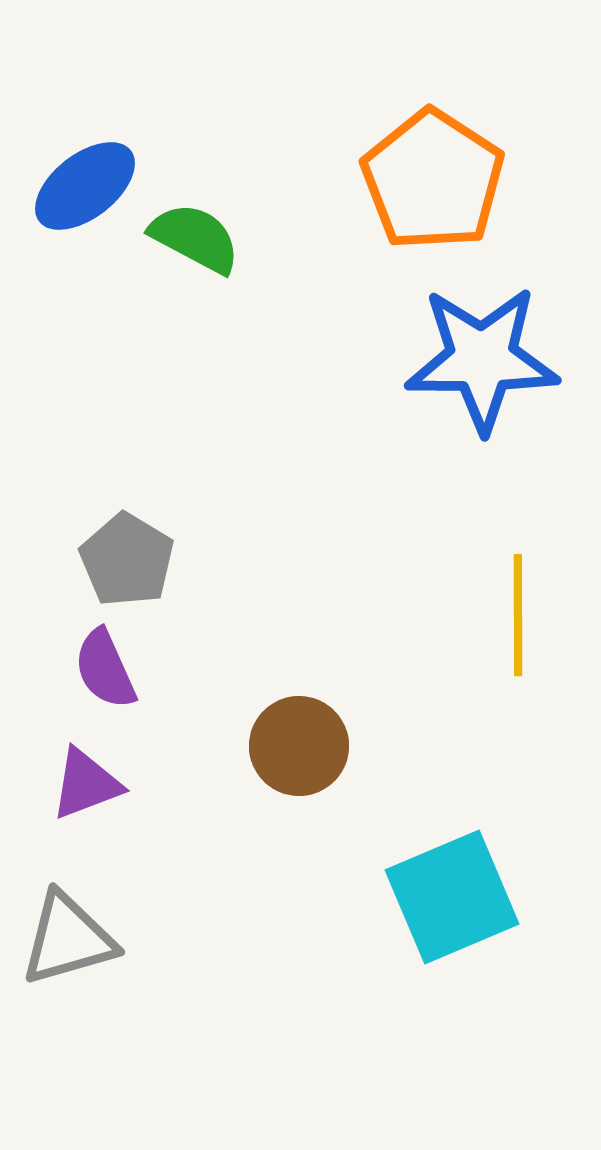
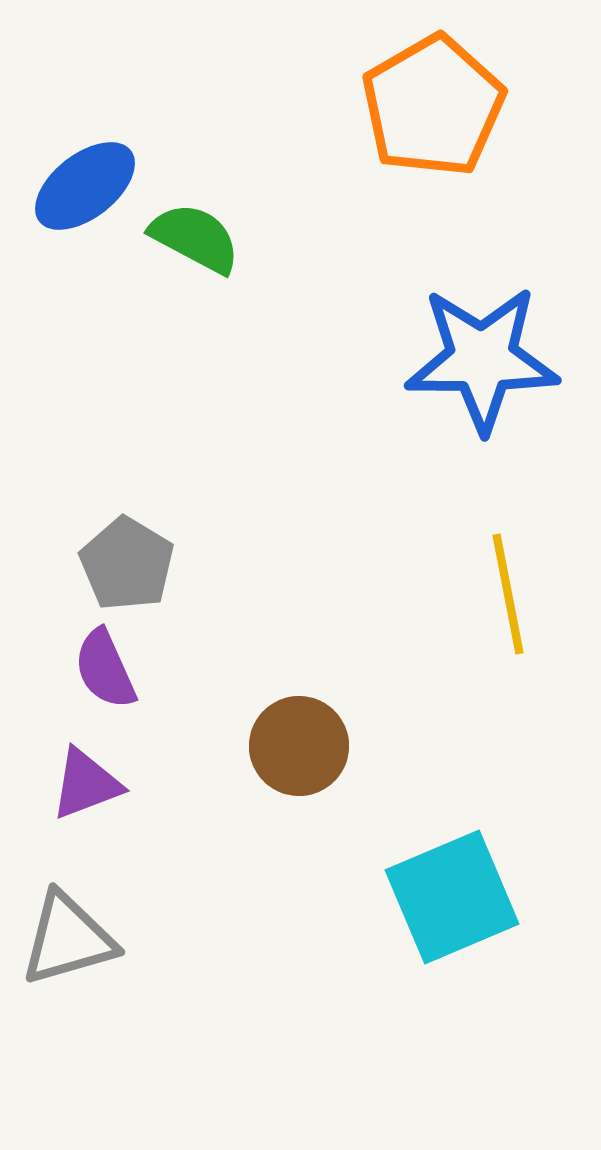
orange pentagon: moved 74 px up; rotated 9 degrees clockwise
gray pentagon: moved 4 px down
yellow line: moved 10 px left, 21 px up; rotated 11 degrees counterclockwise
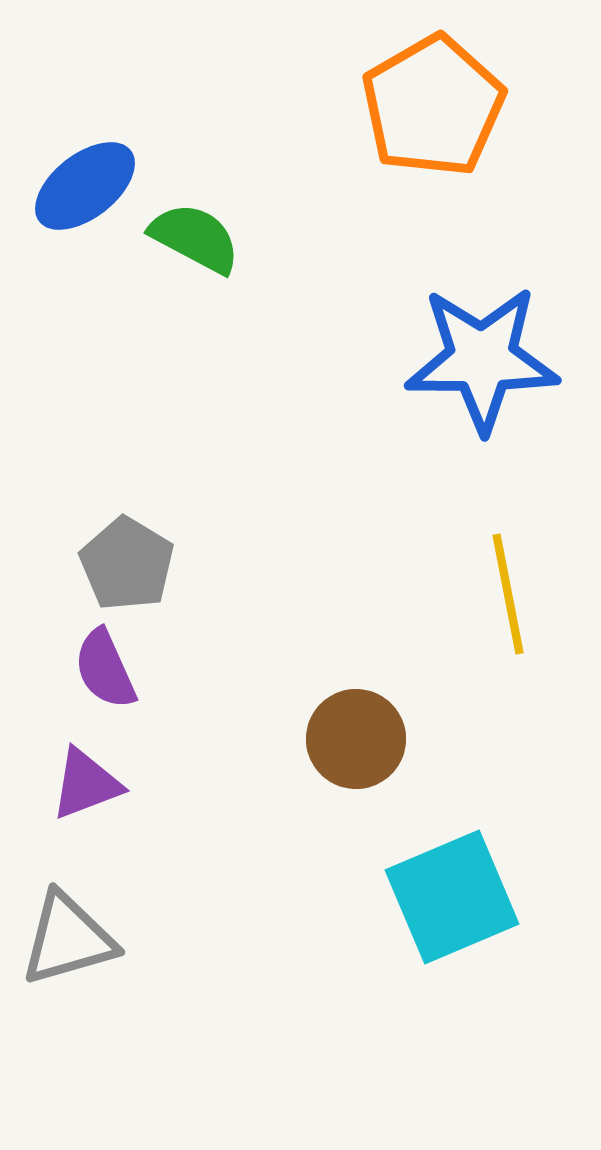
brown circle: moved 57 px right, 7 px up
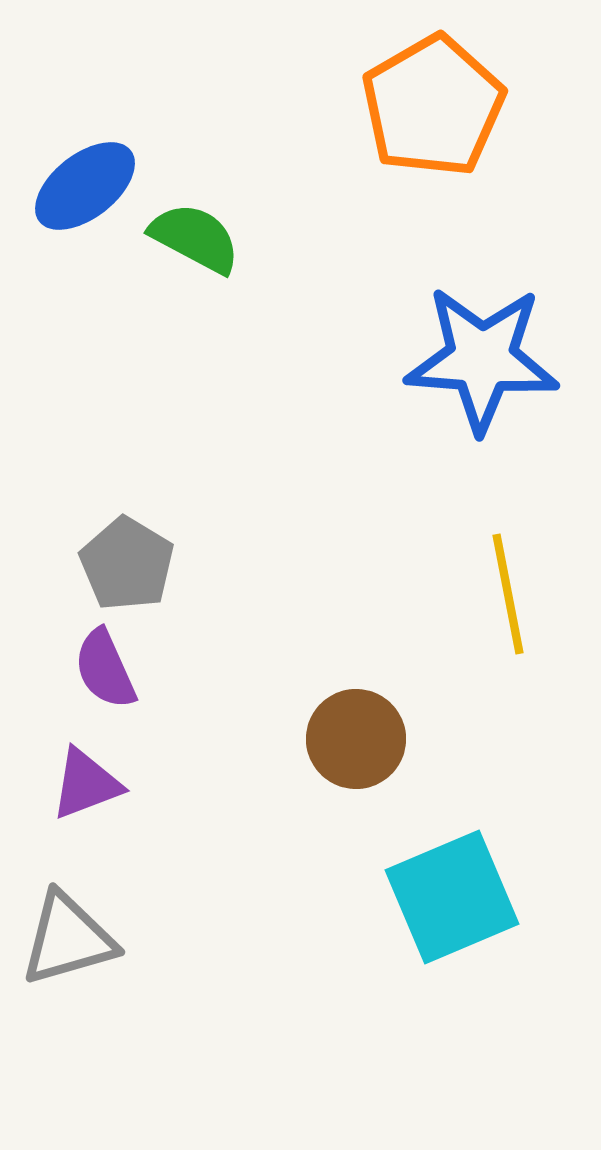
blue star: rotated 4 degrees clockwise
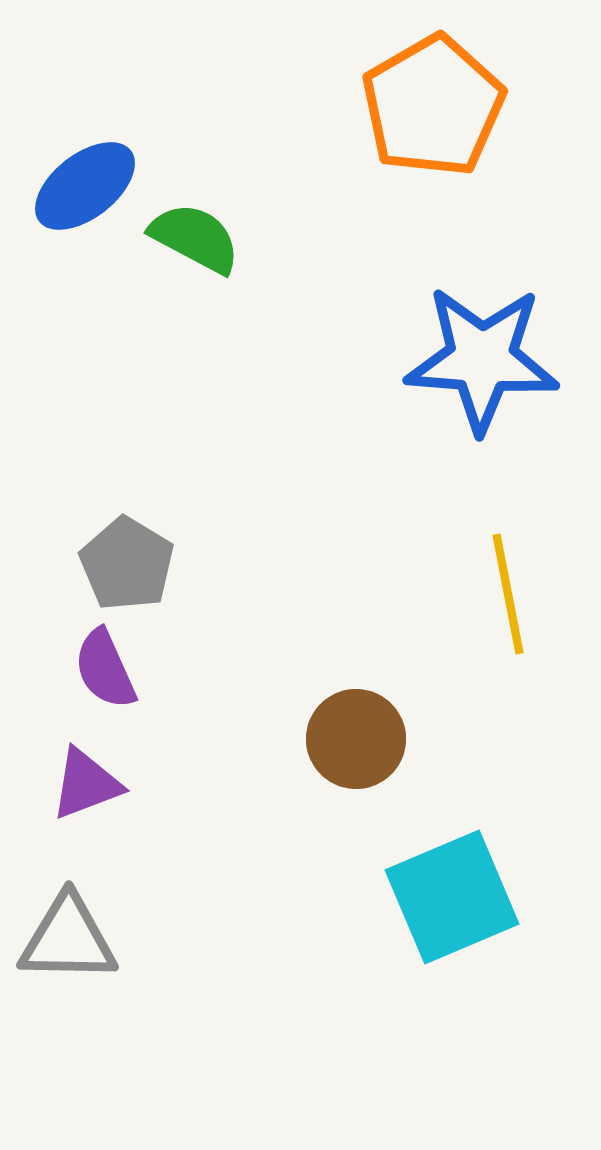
gray triangle: rotated 17 degrees clockwise
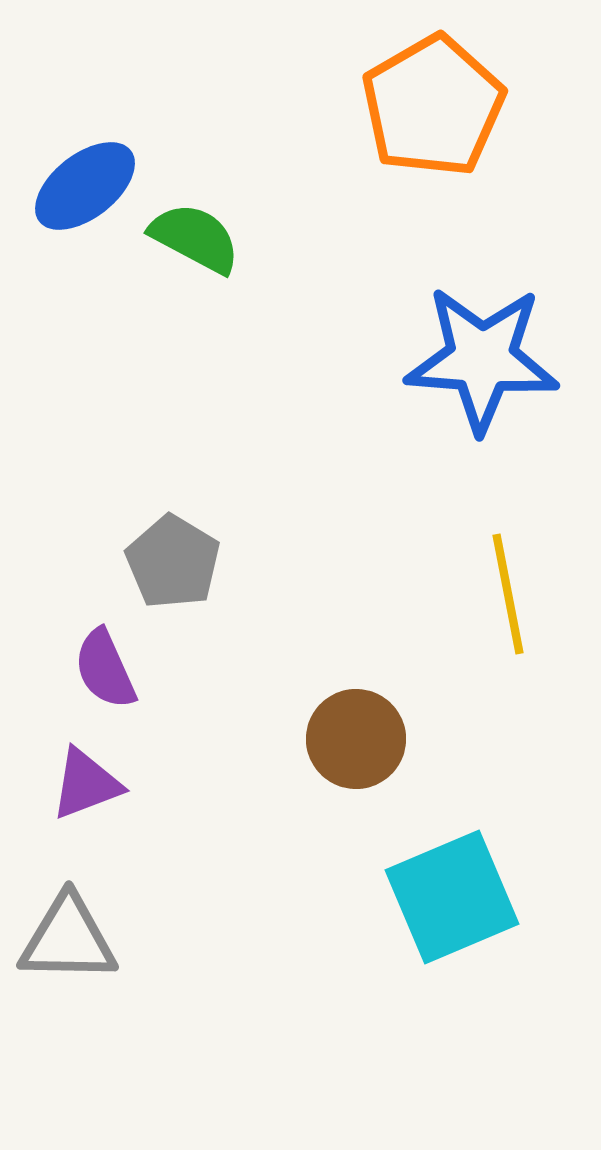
gray pentagon: moved 46 px right, 2 px up
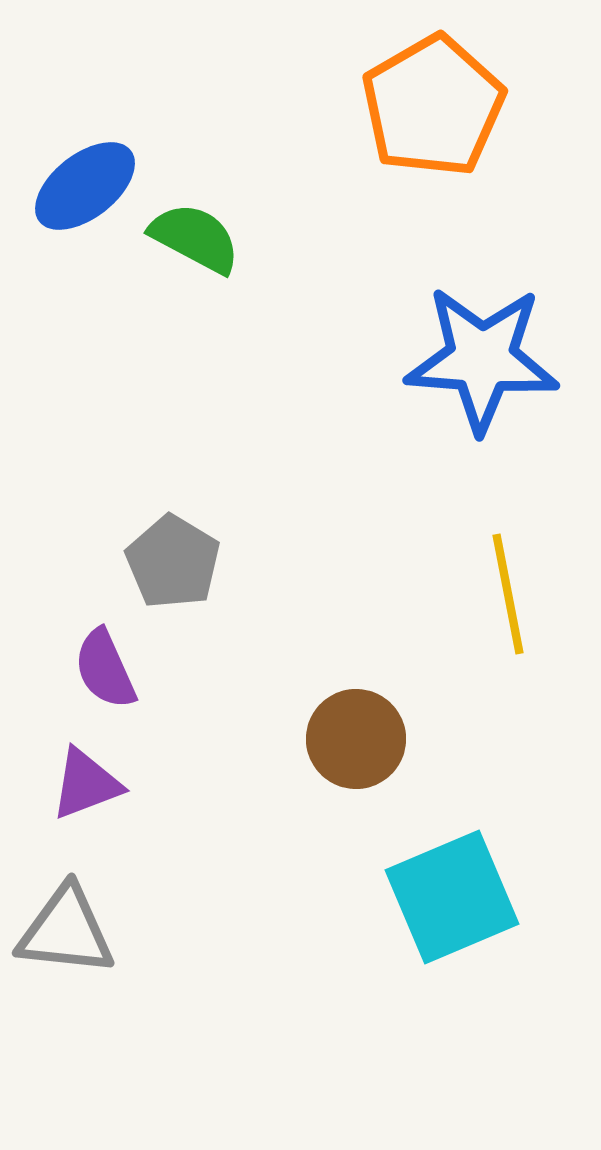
gray triangle: moved 2 px left, 8 px up; rotated 5 degrees clockwise
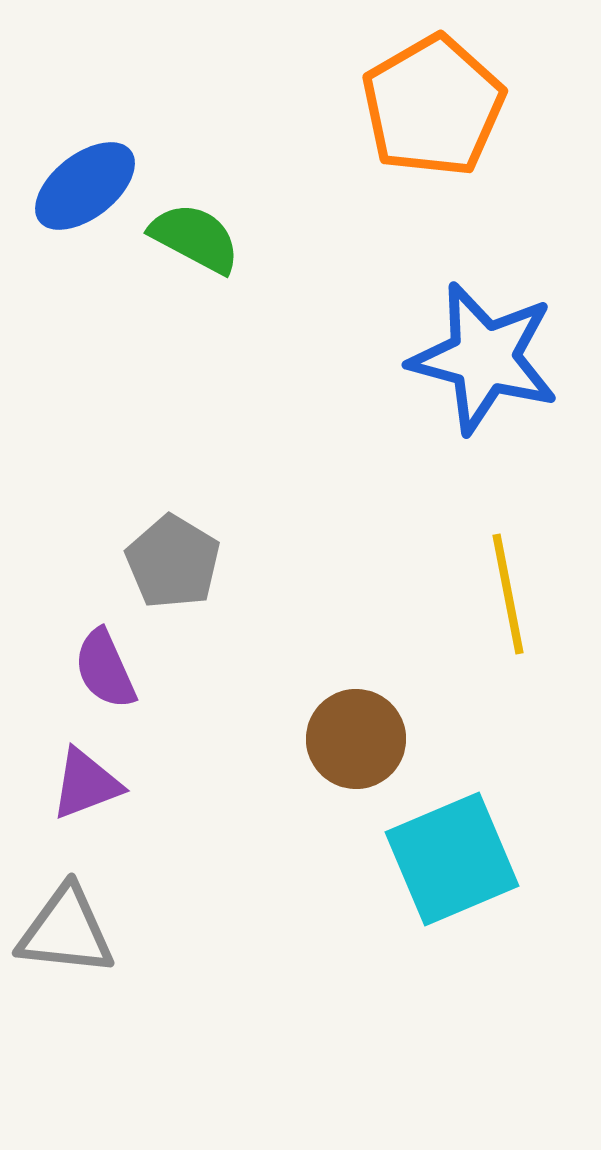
blue star: moved 2 px right, 1 px up; rotated 11 degrees clockwise
cyan square: moved 38 px up
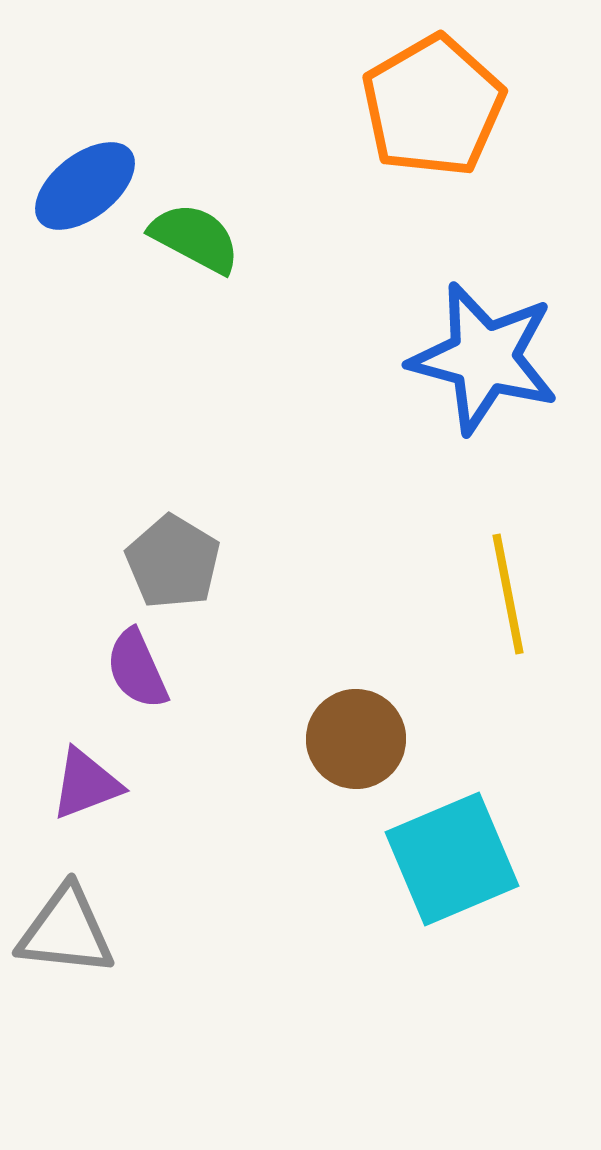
purple semicircle: moved 32 px right
